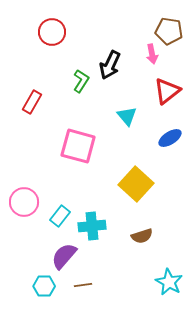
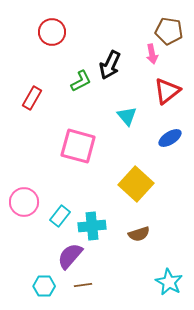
green L-shape: rotated 30 degrees clockwise
red rectangle: moved 4 px up
brown semicircle: moved 3 px left, 2 px up
purple semicircle: moved 6 px right
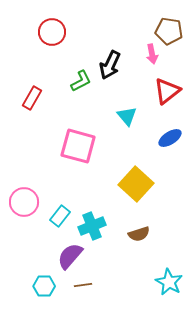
cyan cross: rotated 16 degrees counterclockwise
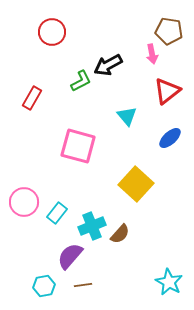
black arrow: moved 2 px left; rotated 36 degrees clockwise
blue ellipse: rotated 10 degrees counterclockwise
cyan rectangle: moved 3 px left, 3 px up
brown semicircle: moved 19 px left; rotated 30 degrees counterclockwise
cyan hexagon: rotated 10 degrees counterclockwise
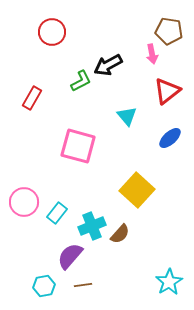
yellow square: moved 1 px right, 6 px down
cyan star: rotated 12 degrees clockwise
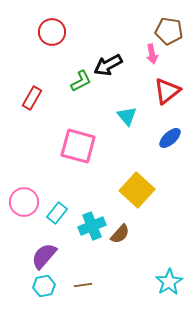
purple semicircle: moved 26 px left
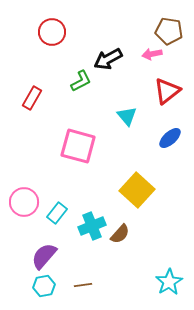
pink arrow: rotated 90 degrees clockwise
black arrow: moved 6 px up
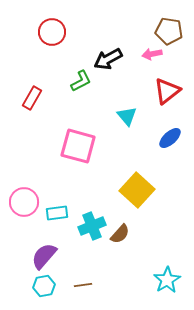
cyan rectangle: rotated 45 degrees clockwise
cyan star: moved 2 px left, 2 px up
